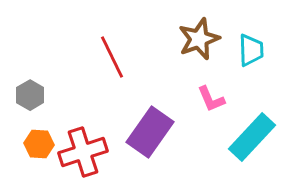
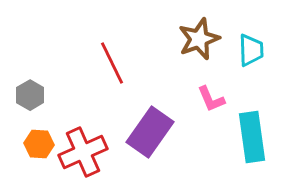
red line: moved 6 px down
cyan rectangle: rotated 51 degrees counterclockwise
red cross: rotated 6 degrees counterclockwise
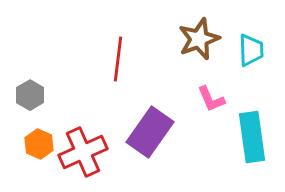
red line: moved 6 px right, 4 px up; rotated 33 degrees clockwise
orange hexagon: rotated 20 degrees clockwise
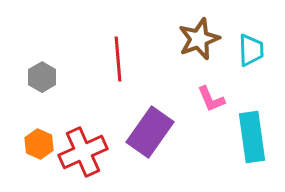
red line: rotated 12 degrees counterclockwise
gray hexagon: moved 12 px right, 18 px up
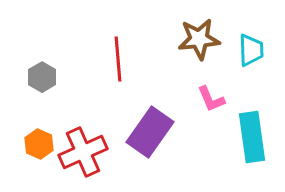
brown star: rotated 15 degrees clockwise
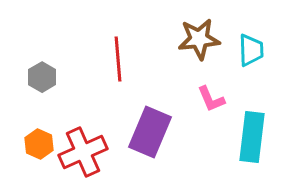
purple rectangle: rotated 12 degrees counterclockwise
cyan rectangle: rotated 15 degrees clockwise
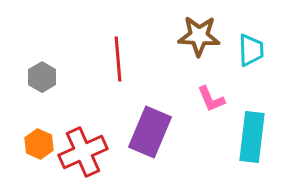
brown star: moved 3 px up; rotated 9 degrees clockwise
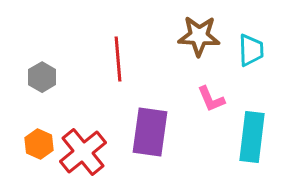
purple rectangle: rotated 15 degrees counterclockwise
red cross: rotated 15 degrees counterclockwise
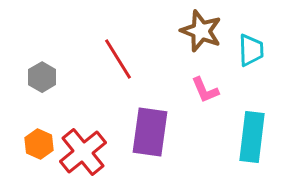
brown star: moved 2 px right, 5 px up; rotated 18 degrees clockwise
red line: rotated 27 degrees counterclockwise
pink L-shape: moved 6 px left, 9 px up
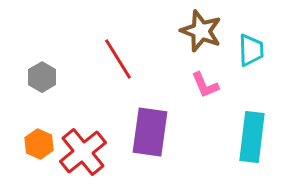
pink L-shape: moved 5 px up
